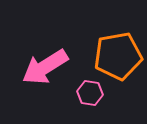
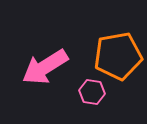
pink hexagon: moved 2 px right, 1 px up
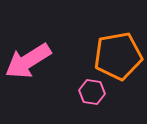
pink arrow: moved 17 px left, 6 px up
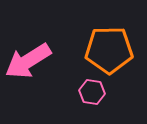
orange pentagon: moved 9 px left, 6 px up; rotated 9 degrees clockwise
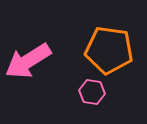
orange pentagon: rotated 9 degrees clockwise
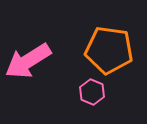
pink hexagon: rotated 15 degrees clockwise
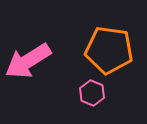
pink hexagon: moved 1 px down
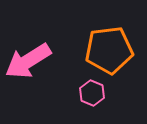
orange pentagon: rotated 15 degrees counterclockwise
